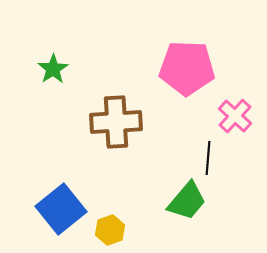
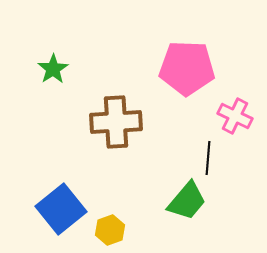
pink cross: rotated 16 degrees counterclockwise
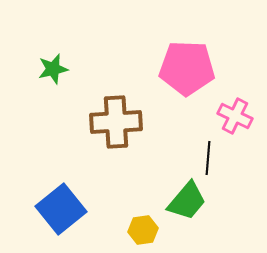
green star: rotated 20 degrees clockwise
yellow hexagon: moved 33 px right; rotated 12 degrees clockwise
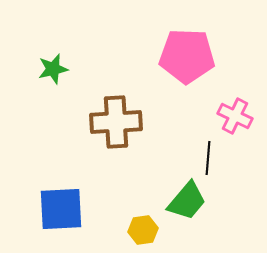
pink pentagon: moved 12 px up
blue square: rotated 36 degrees clockwise
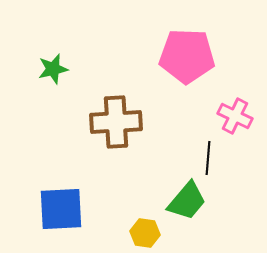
yellow hexagon: moved 2 px right, 3 px down; rotated 16 degrees clockwise
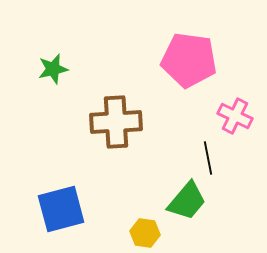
pink pentagon: moved 2 px right, 4 px down; rotated 6 degrees clockwise
black line: rotated 16 degrees counterclockwise
blue square: rotated 12 degrees counterclockwise
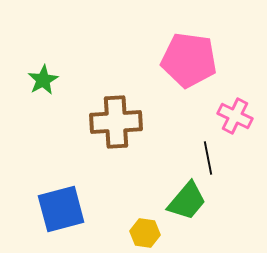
green star: moved 10 px left, 11 px down; rotated 16 degrees counterclockwise
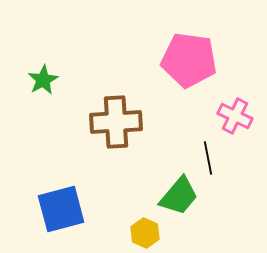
green trapezoid: moved 8 px left, 5 px up
yellow hexagon: rotated 16 degrees clockwise
